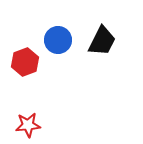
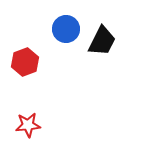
blue circle: moved 8 px right, 11 px up
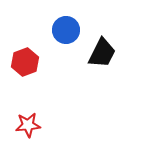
blue circle: moved 1 px down
black trapezoid: moved 12 px down
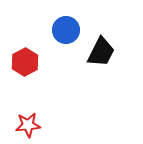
black trapezoid: moved 1 px left, 1 px up
red hexagon: rotated 8 degrees counterclockwise
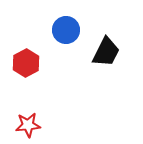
black trapezoid: moved 5 px right
red hexagon: moved 1 px right, 1 px down
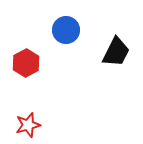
black trapezoid: moved 10 px right
red star: rotated 10 degrees counterclockwise
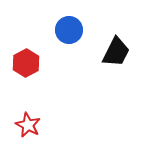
blue circle: moved 3 px right
red star: rotated 30 degrees counterclockwise
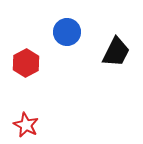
blue circle: moved 2 px left, 2 px down
red star: moved 2 px left
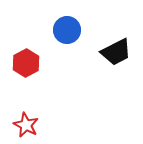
blue circle: moved 2 px up
black trapezoid: rotated 36 degrees clockwise
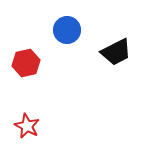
red hexagon: rotated 16 degrees clockwise
red star: moved 1 px right, 1 px down
